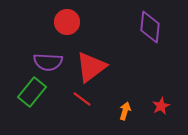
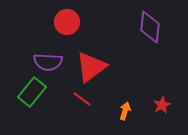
red star: moved 1 px right, 1 px up
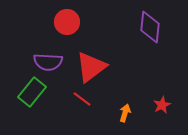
orange arrow: moved 2 px down
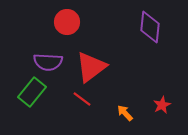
orange arrow: rotated 60 degrees counterclockwise
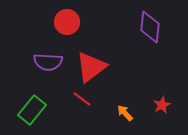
green rectangle: moved 18 px down
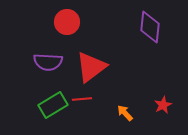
red line: rotated 42 degrees counterclockwise
red star: moved 1 px right
green rectangle: moved 21 px right, 5 px up; rotated 20 degrees clockwise
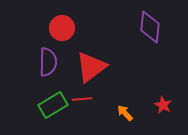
red circle: moved 5 px left, 6 px down
purple semicircle: rotated 92 degrees counterclockwise
red star: rotated 18 degrees counterclockwise
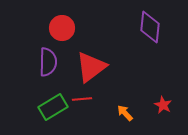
green rectangle: moved 2 px down
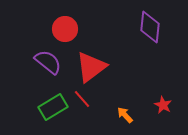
red circle: moved 3 px right, 1 px down
purple semicircle: rotated 52 degrees counterclockwise
red line: rotated 54 degrees clockwise
orange arrow: moved 2 px down
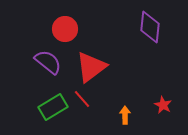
orange arrow: rotated 42 degrees clockwise
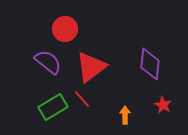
purple diamond: moved 37 px down
